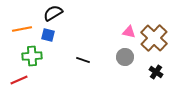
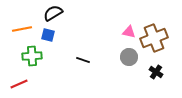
brown cross: rotated 24 degrees clockwise
gray circle: moved 4 px right
red line: moved 4 px down
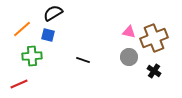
orange line: rotated 30 degrees counterclockwise
black cross: moved 2 px left, 1 px up
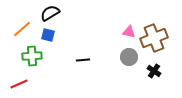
black semicircle: moved 3 px left
black line: rotated 24 degrees counterclockwise
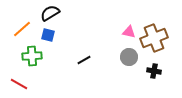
black line: moved 1 px right; rotated 24 degrees counterclockwise
black cross: rotated 24 degrees counterclockwise
red line: rotated 54 degrees clockwise
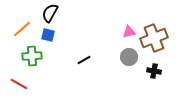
black semicircle: rotated 30 degrees counterclockwise
pink triangle: rotated 24 degrees counterclockwise
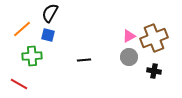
pink triangle: moved 4 px down; rotated 16 degrees counterclockwise
black line: rotated 24 degrees clockwise
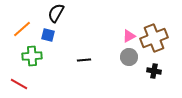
black semicircle: moved 6 px right
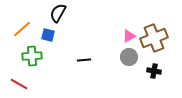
black semicircle: moved 2 px right
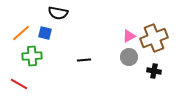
black semicircle: rotated 108 degrees counterclockwise
orange line: moved 1 px left, 4 px down
blue square: moved 3 px left, 2 px up
